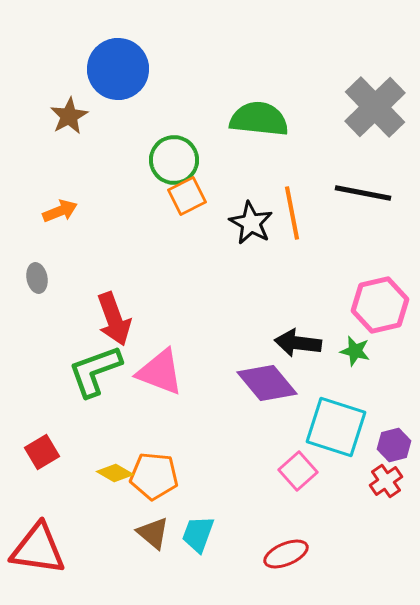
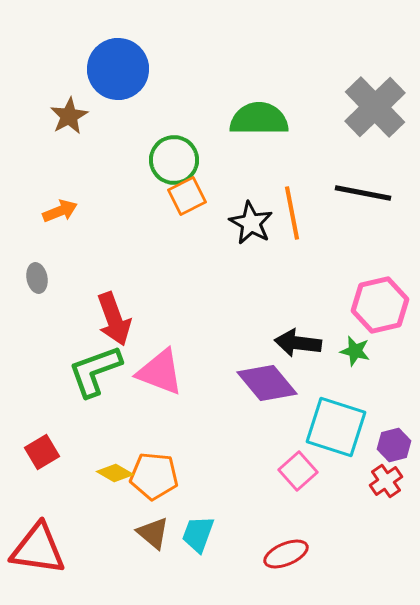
green semicircle: rotated 6 degrees counterclockwise
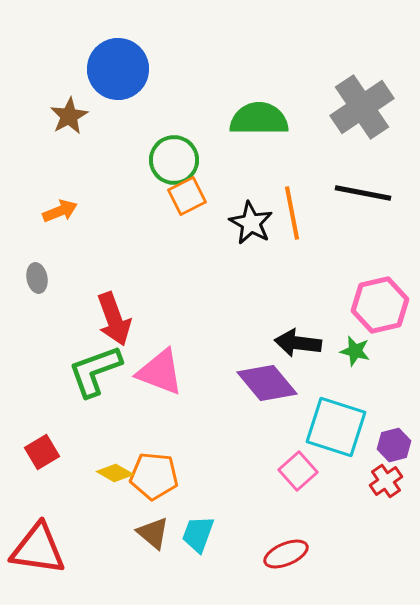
gray cross: moved 13 px left; rotated 10 degrees clockwise
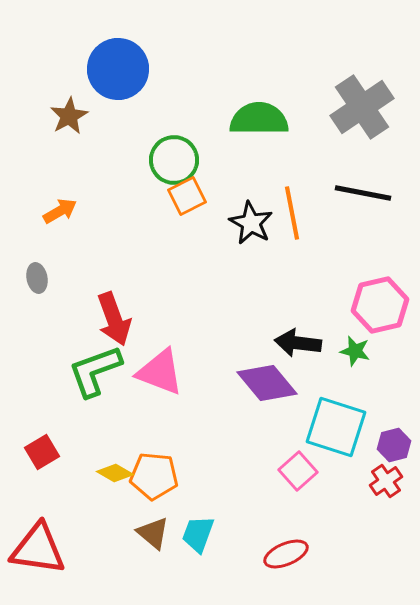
orange arrow: rotated 8 degrees counterclockwise
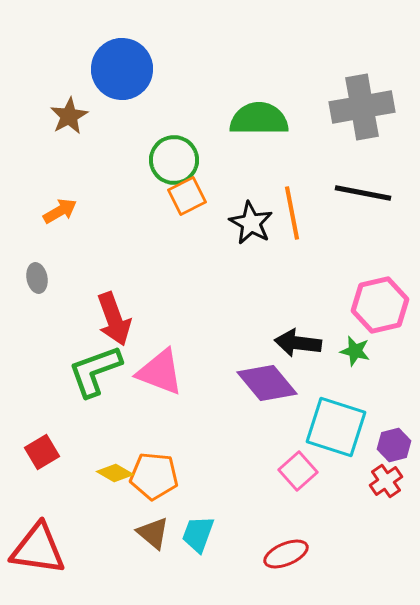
blue circle: moved 4 px right
gray cross: rotated 24 degrees clockwise
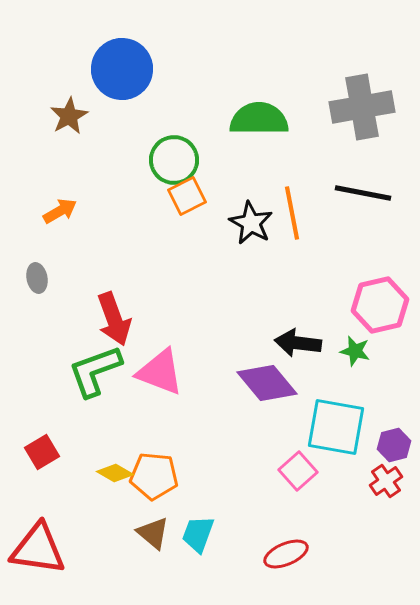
cyan square: rotated 8 degrees counterclockwise
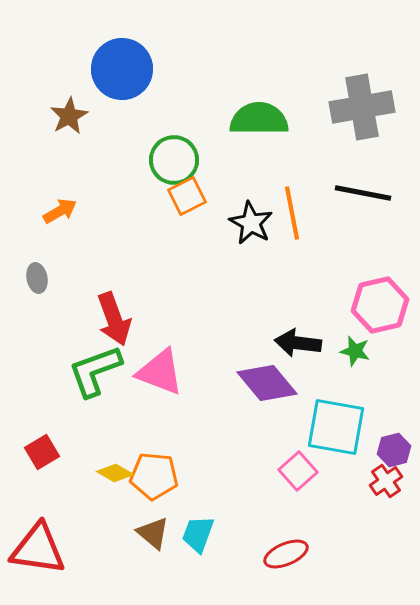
purple hexagon: moved 5 px down
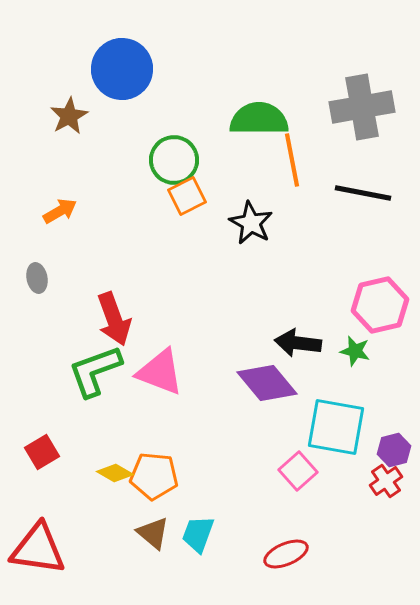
orange line: moved 53 px up
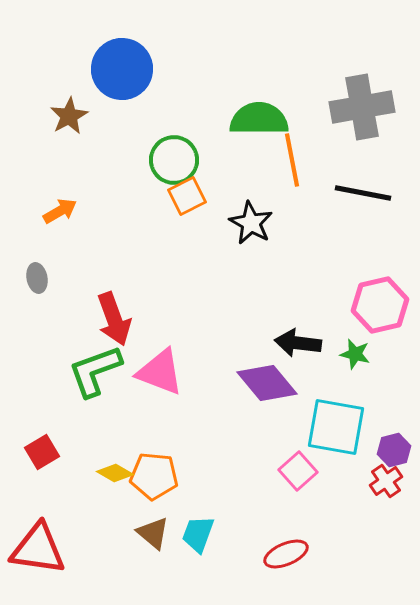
green star: moved 3 px down
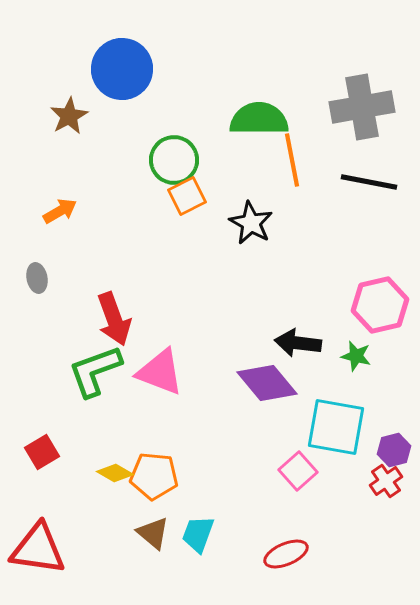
black line: moved 6 px right, 11 px up
green star: moved 1 px right, 2 px down
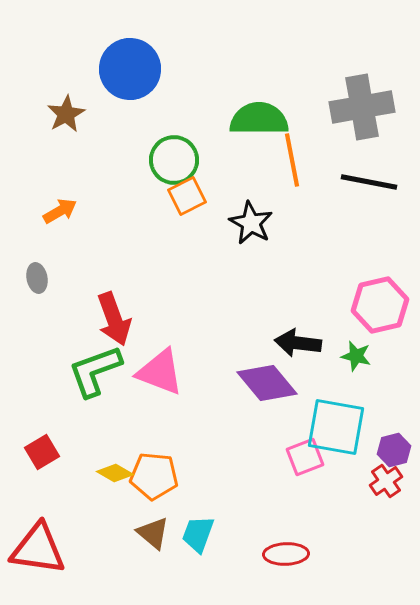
blue circle: moved 8 px right
brown star: moved 3 px left, 2 px up
pink square: moved 7 px right, 14 px up; rotated 21 degrees clockwise
red ellipse: rotated 21 degrees clockwise
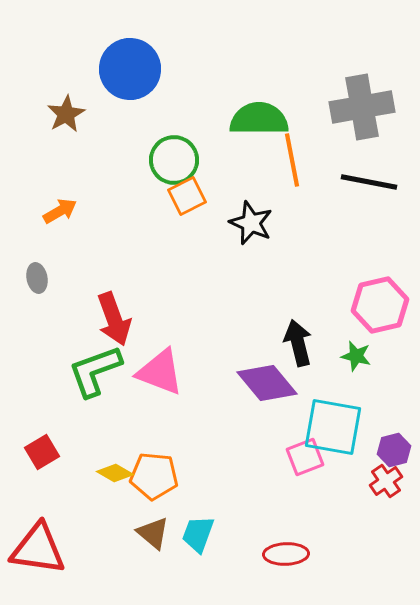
black star: rotated 6 degrees counterclockwise
black arrow: rotated 69 degrees clockwise
cyan square: moved 3 px left
